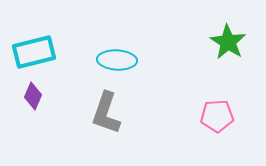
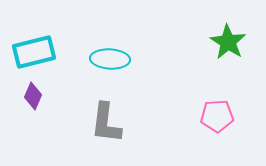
cyan ellipse: moved 7 px left, 1 px up
gray L-shape: moved 10 px down; rotated 12 degrees counterclockwise
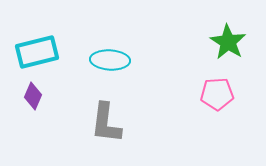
cyan rectangle: moved 3 px right
cyan ellipse: moved 1 px down
pink pentagon: moved 22 px up
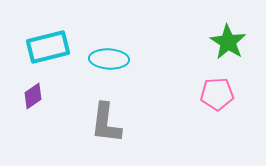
cyan rectangle: moved 11 px right, 5 px up
cyan ellipse: moved 1 px left, 1 px up
purple diamond: rotated 32 degrees clockwise
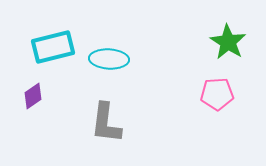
cyan rectangle: moved 5 px right
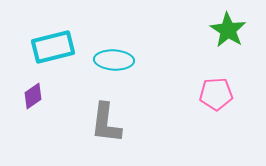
green star: moved 12 px up
cyan ellipse: moved 5 px right, 1 px down
pink pentagon: moved 1 px left
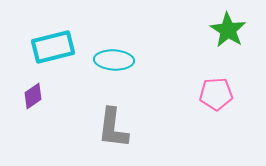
gray L-shape: moved 7 px right, 5 px down
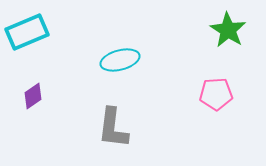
cyan rectangle: moved 26 px left, 15 px up; rotated 9 degrees counterclockwise
cyan ellipse: moved 6 px right; rotated 18 degrees counterclockwise
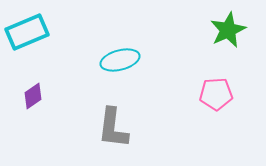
green star: rotated 15 degrees clockwise
